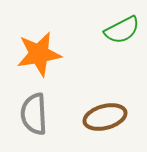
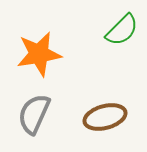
green semicircle: rotated 18 degrees counterclockwise
gray semicircle: rotated 27 degrees clockwise
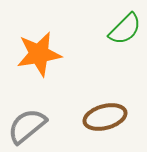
green semicircle: moved 3 px right, 1 px up
gray semicircle: moved 7 px left, 12 px down; rotated 27 degrees clockwise
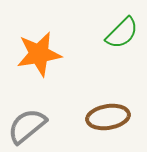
green semicircle: moved 3 px left, 4 px down
brown ellipse: moved 3 px right; rotated 6 degrees clockwise
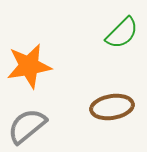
orange star: moved 10 px left, 12 px down
brown ellipse: moved 4 px right, 10 px up
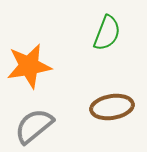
green semicircle: moved 15 px left; rotated 24 degrees counterclockwise
gray semicircle: moved 7 px right
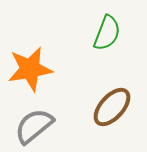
orange star: moved 1 px right, 3 px down
brown ellipse: rotated 39 degrees counterclockwise
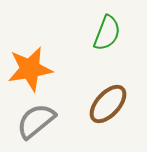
brown ellipse: moved 4 px left, 3 px up
gray semicircle: moved 2 px right, 5 px up
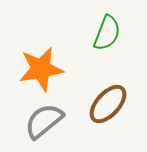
orange star: moved 11 px right
gray semicircle: moved 8 px right
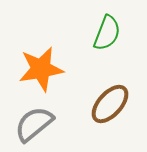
brown ellipse: moved 2 px right
gray semicircle: moved 10 px left, 3 px down
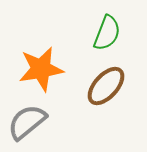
brown ellipse: moved 4 px left, 18 px up
gray semicircle: moved 7 px left, 2 px up
